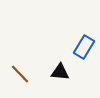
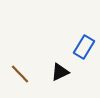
black triangle: rotated 30 degrees counterclockwise
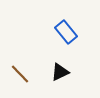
blue rectangle: moved 18 px left, 15 px up; rotated 70 degrees counterclockwise
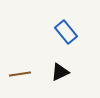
brown line: rotated 55 degrees counterclockwise
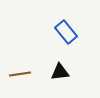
black triangle: rotated 18 degrees clockwise
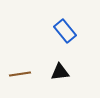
blue rectangle: moved 1 px left, 1 px up
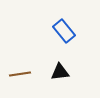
blue rectangle: moved 1 px left
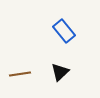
black triangle: rotated 36 degrees counterclockwise
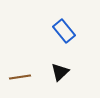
brown line: moved 3 px down
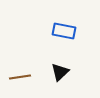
blue rectangle: rotated 40 degrees counterclockwise
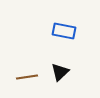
brown line: moved 7 px right
